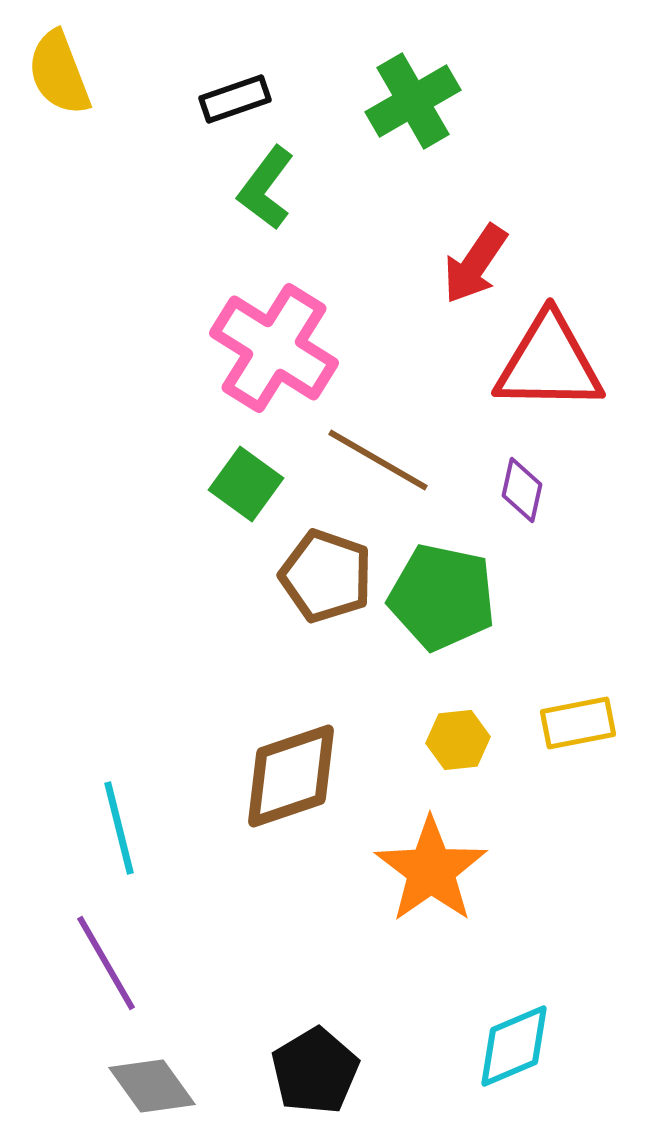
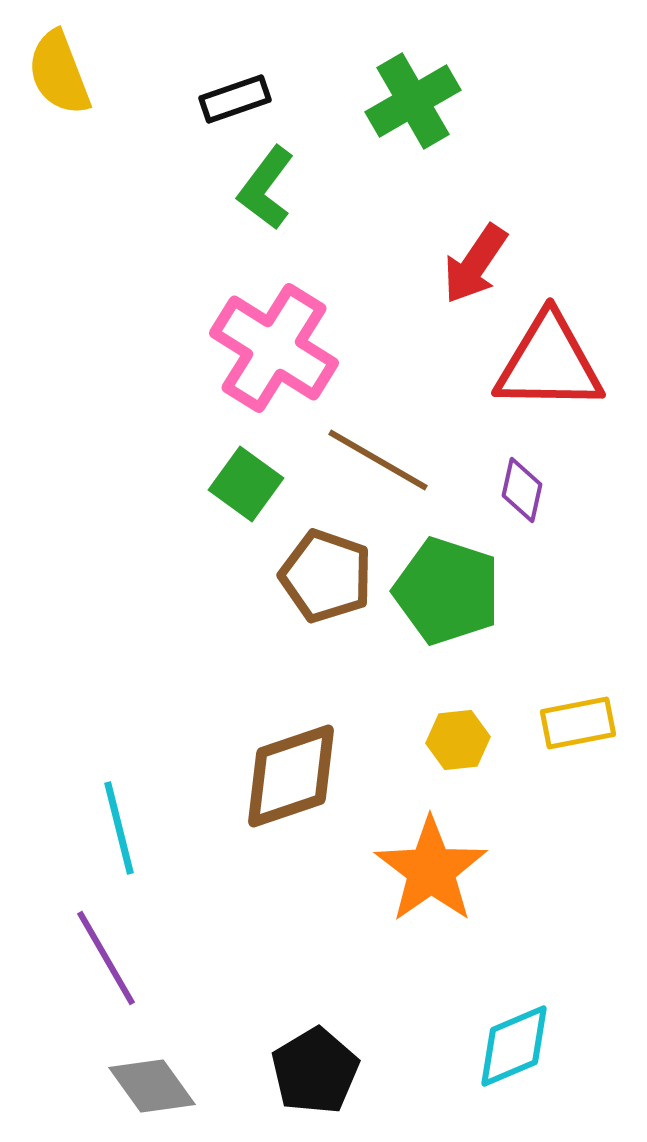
green pentagon: moved 5 px right, 6 px up; rotated 6 degrees clockwise
purple line: moved 5 px up
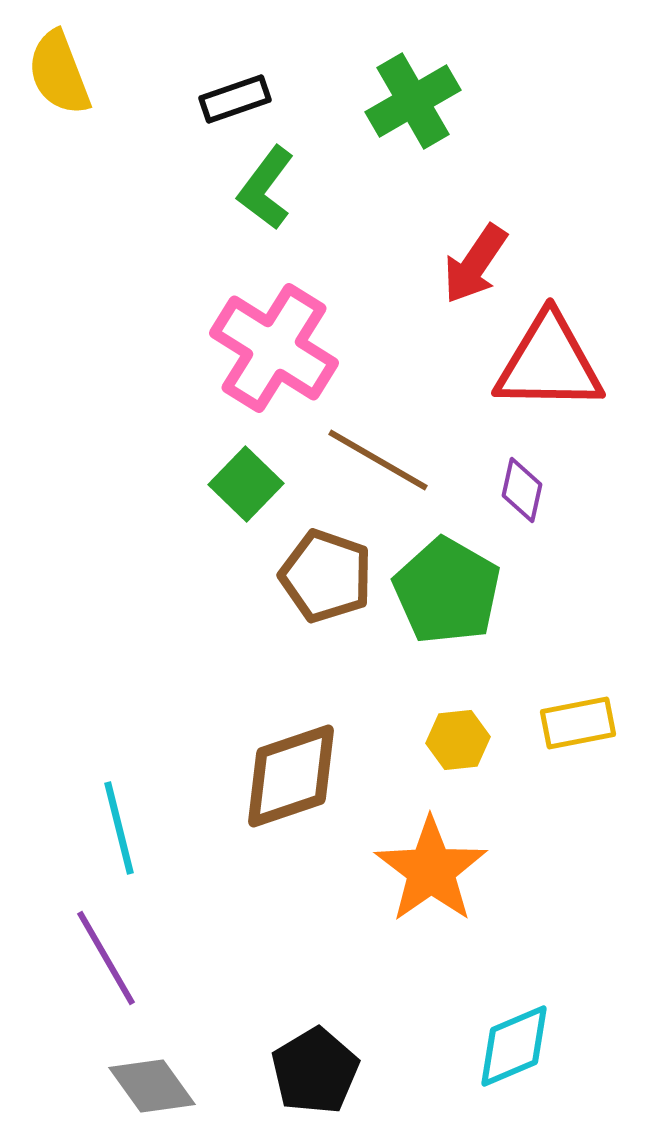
green square: rotated 8 degrees clockwise
green pentagon: rotated 12 degrees clockwise
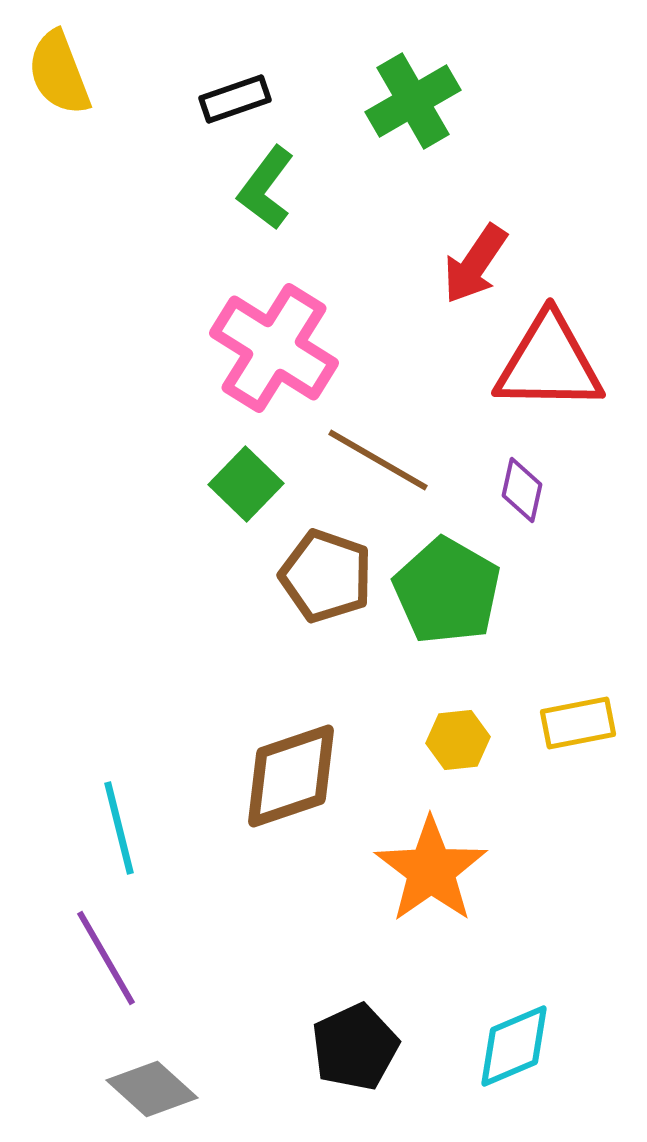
black pentagon: moved 40 px right, 24 px up; rotated 6 degrees clockwise
gray diamond: moved 3 px down; rotated 12 degrees counterclockwise
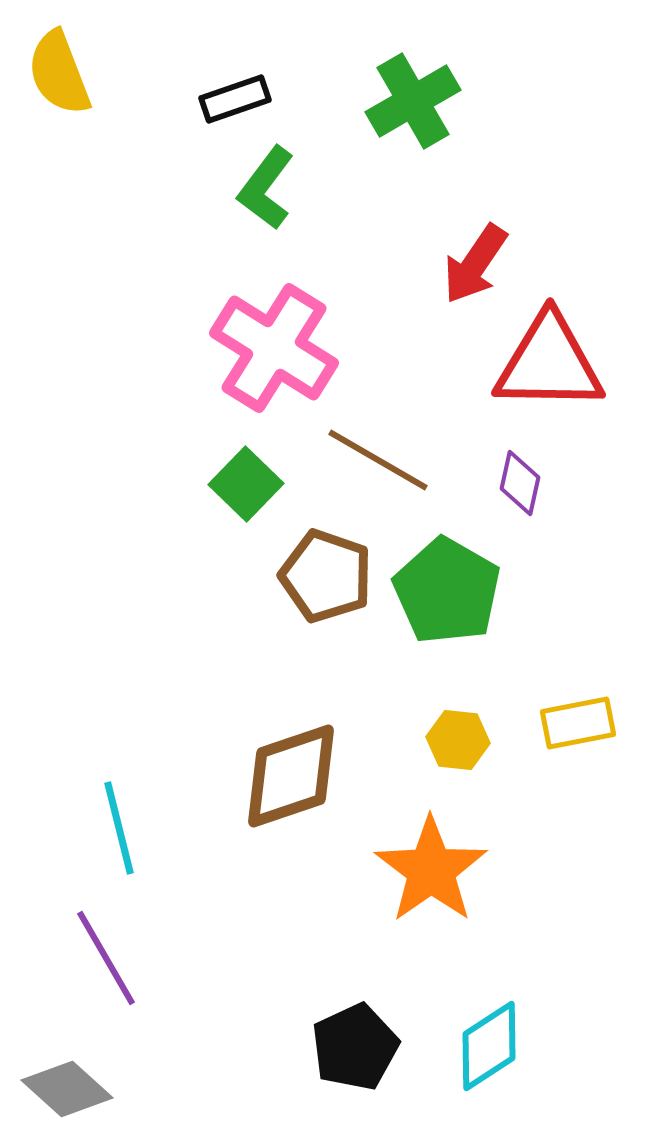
purple diamond: moved 2 px left, 7 px up
yellow hexagon: rotated 12 degrees clockwise
cyan diamond: moved 25 px left; rotated 10 degrees counterclockwise
gray diamond: moved 85 px left
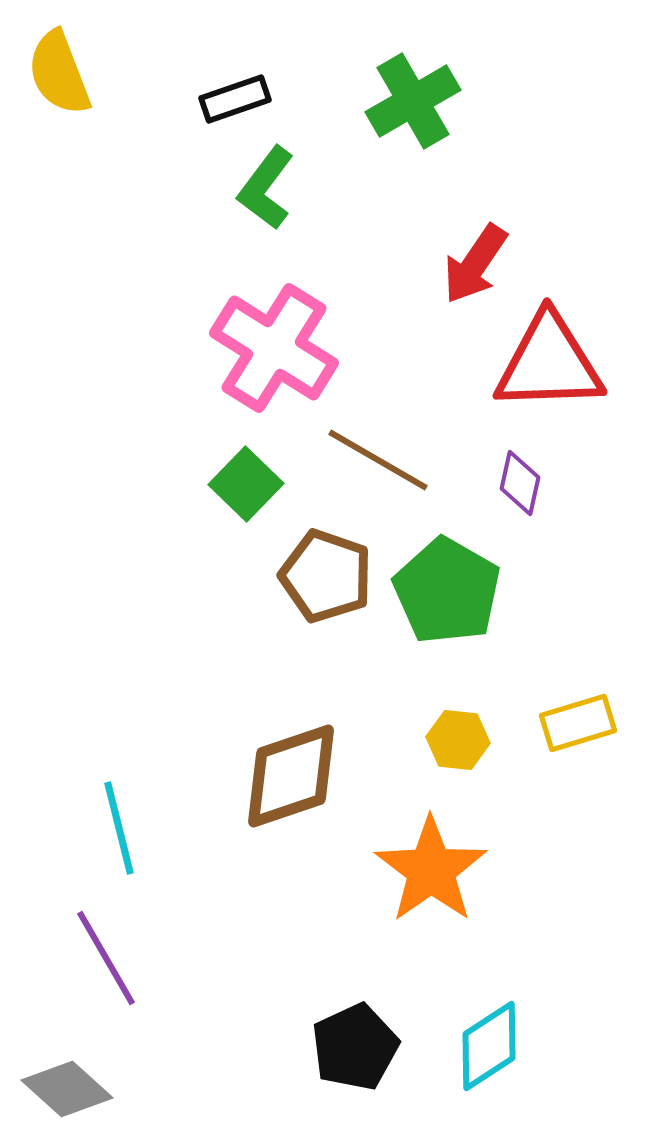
red triangle: rotated 3 degrees counterclockwise
yellow rectangle: rotated 6 degrees counterclockwise
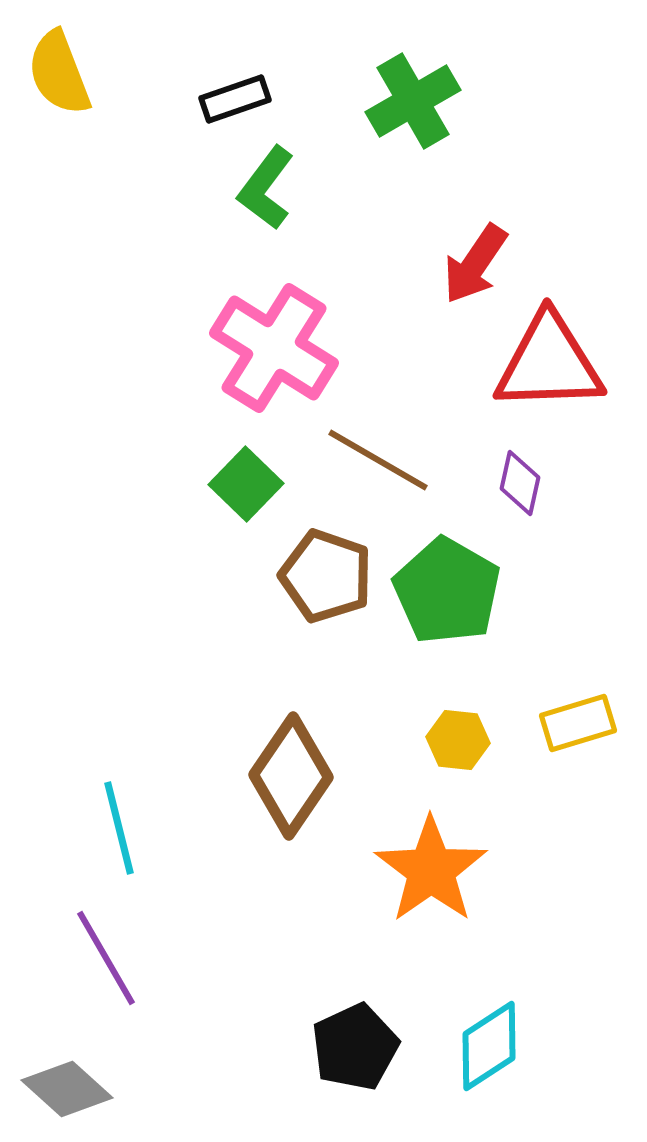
brown diamond: rotated 37 degrees counterclockwise
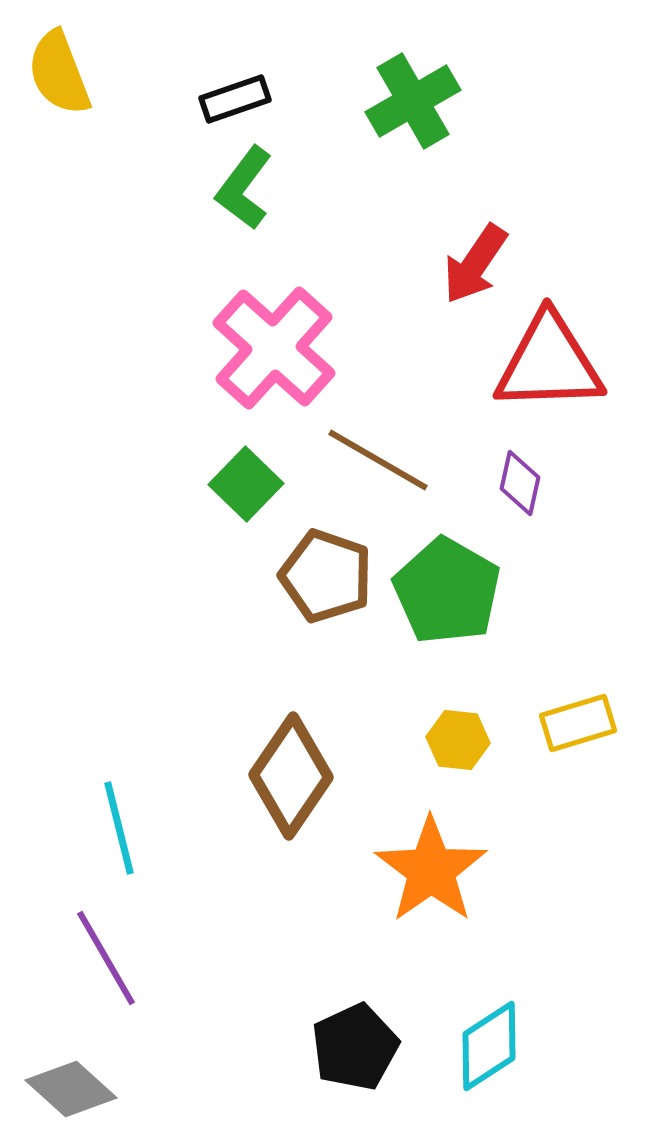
green L-shape: moved 22 px left
pink cross: rotated 10 degrees clockwise
gray diamond: moved 4 px right
